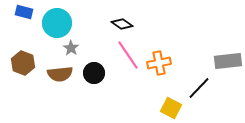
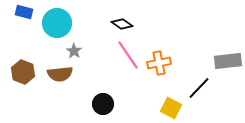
gray star: moved 3 px right, 3 px down
brown hexagon: moved 9 px down
black circle: moved 9 px right, 31 px down
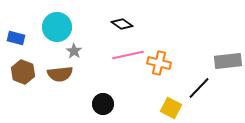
blue rectangle: moved 8 px left, 26 px down
cyan circle: moved 4 px down
pink line: rotated 68 degrees counterclockwise
orange cross: rotated 25 degrees clockwise
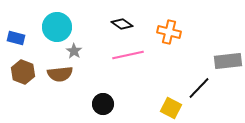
orange cross: moved 10 px right, 31 px up
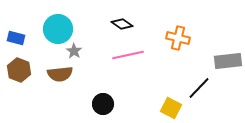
cyan circle: moved 1 px right, 2 px down
orange cross: moved 9 px right, 6 px down
brown hexagon: moved 4 px left, 2 px up
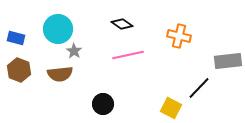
orange cross: moved 1 px right, 2 px up
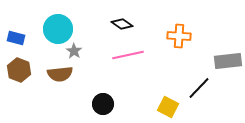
orange cross: rotated 10 degrees counterclockwise
yellow square: moved 3 px left, 1 px up
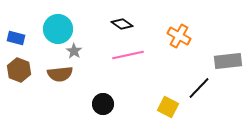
orange cross: rotated 25 degrees clockwise
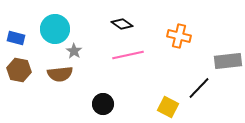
cyan circle: moved 3 px left
orange cross: rotated 15 degrees counterclockwise
brown hexagon: rotated 10 degrees counterclockwise
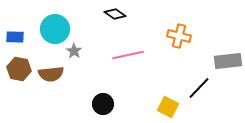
black diamond: moved 7 px left, 10 px up
blue rectangle: moved 1 px left, 1 px up; rotated 12 degrees counterclockwise
brown hexagon: moved 1 px up
brown semicircle: moved 9 px left
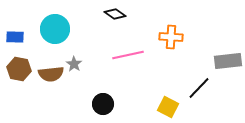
orange cross: moved 8 px left, 1 px down; rotated 10 degrees counterclockwise
gray star: moved 13 px down
